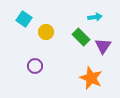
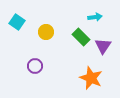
cyan square: moved 7 px left, 3 px down
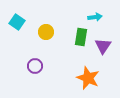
green rectangle: rotated 54 degrees clockwise
orange star: moved 3 px left
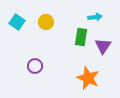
yellow circle: moved 10 px up
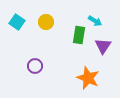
cyan arrow: moved 4 px down; rotated 40 degrees clockwise
green rectangle: moved 2 px left, 2 px up
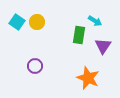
yellow circle: moved 9 px left
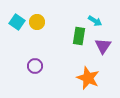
green rectangle: moved 1 px down
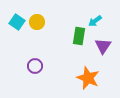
cyan arrow: rotated 112 degrees clockwise
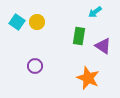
cyan arrow: moved 9 px up
purple triangle: rotated 30 degrees counterclockwise
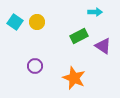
cyan arrow: rotated 144 degrees counterclockwise
cyan square: moved 2 px left
green rectangle: rotated 54 degrees clockwise
orange star: moved 14 px left
